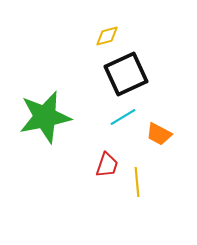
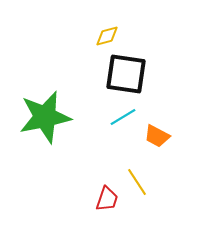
black square: rotated 33 degrees clockwise
orange trapezoid: moved 2 px left, 2 px down
red trapezoid: moved 34 px down
yellow line: rotated 28 degrees counterclockwise
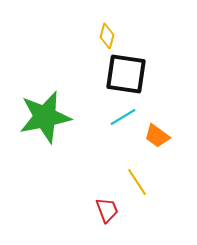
yellow diamond: rotated 60 degrees counterclockwise
orange trapezoid: rotated 8 degrees clockwise
red trapezoid: moved 11 px down; rotated 40 degrees counterclockwise
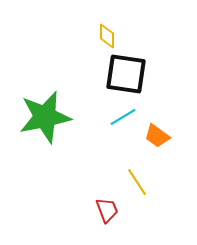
yellow diamond: rotated 15 degrees counterclockwise
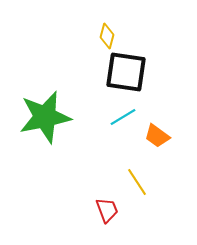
yellow diamond: rotated 15 degrees clockwise
black square: moved 2 px up
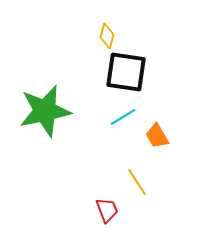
green star: moved 6 px up
orange trapezoid: rotated 24 degrees clockwise
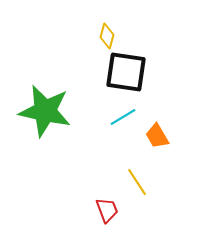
green star: rotated 24 degrees clockwise
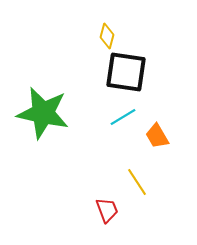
green star: moved 2 px left, 2 px down
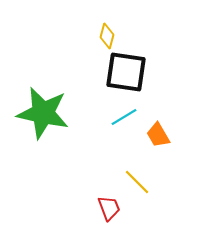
cyan line: moved 1 px right
orange trapezoid: moved 1 px right, 1 px up
yellow line: rotated 12 degrees counterclockwise
red trapezoid: moved 2 px right, 2 px up
